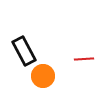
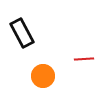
black rectangle: moved 2 px left, 18 px up
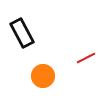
red line: moved 2 px right, 1 px up; rotated 24 degrees counterclockwise
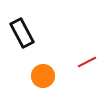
red line: moved 1 px right, 4 px down
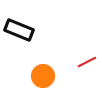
black rectangle: moved 3 px left, 3 px up; rotated 40 degrees counterclockwise
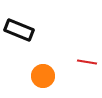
red line: rotated 36 degrees clockwise
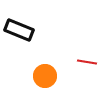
orange circle: moved 2 px right
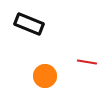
black rectangle: moved 10 px right, 6 px up
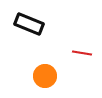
red line: moved 5 px left, 9 px up
